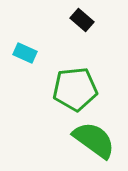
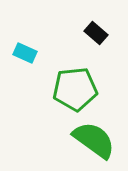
black rectangle: moved 14 px right, 13 px down
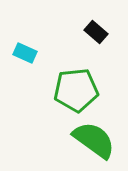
black rectangle: moved 1 px up
green pentagon: moved 1 px right, 1 px down
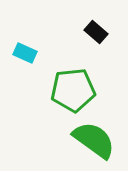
green pentagon: moved 3 px left
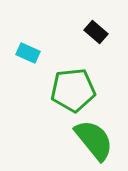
cyan rectangle: moved 3 px right
green semicircle: rotated 15 degrees clockwise
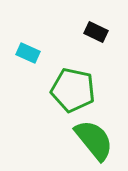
black rectangle: rotated 15 degrees counterclockwise
green pentagon: rotated 18 degrees clockwise
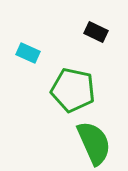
green semicircle: moved 3 px down; rotated 15 degrees clockwise
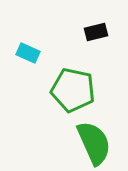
black rectangle: rotated 40 degrees counterclockwise
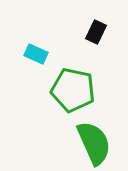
black rectangle: rotated 50 degrees counterclockwise
cyan rectangle: moved 8 px right, 1 px down
